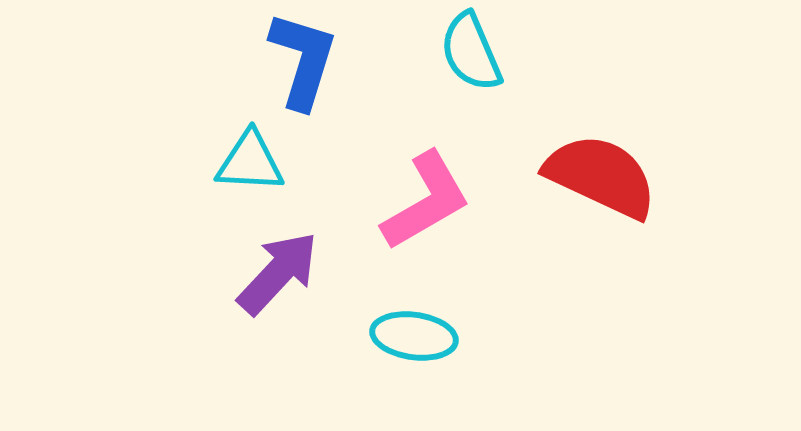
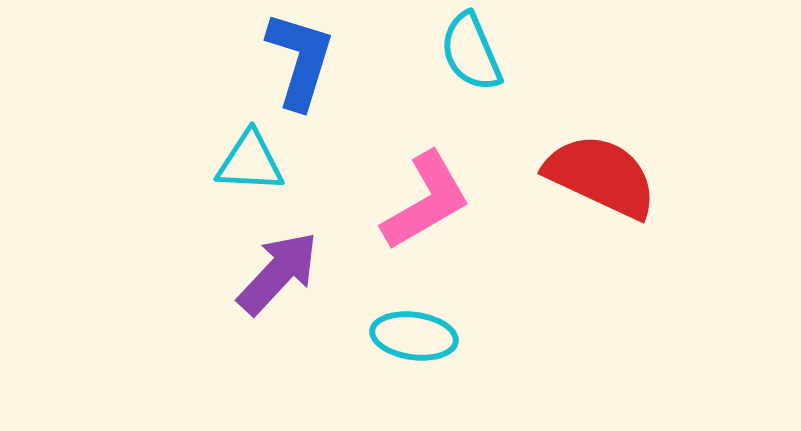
blue L-shape: moved 3 px left
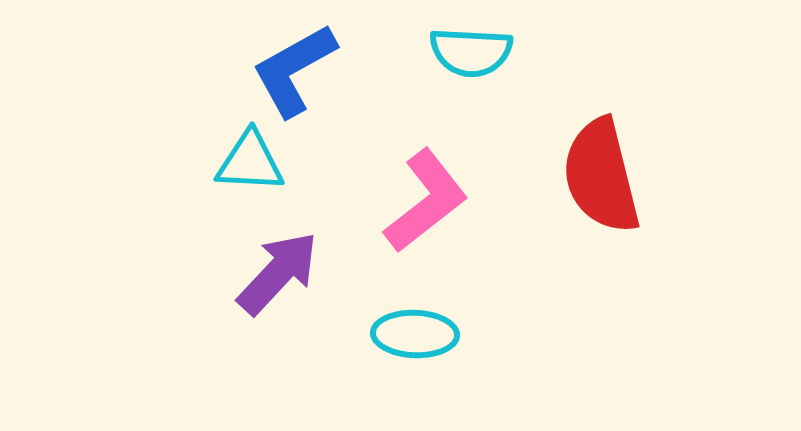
cyan semicircle: rotated 64 degrees counterclockwise
blue L-shape: moved 6 px left, 10 px down; rotated 136 degrees counterclockwise
red semicircle: rotated 129 degrees counterclockwise
pink L-shape: rotated 8 degrees counterclockwise
cyan ellipse: moved 1 px right, 2 px up; rotated 6 degrees counterclockwise
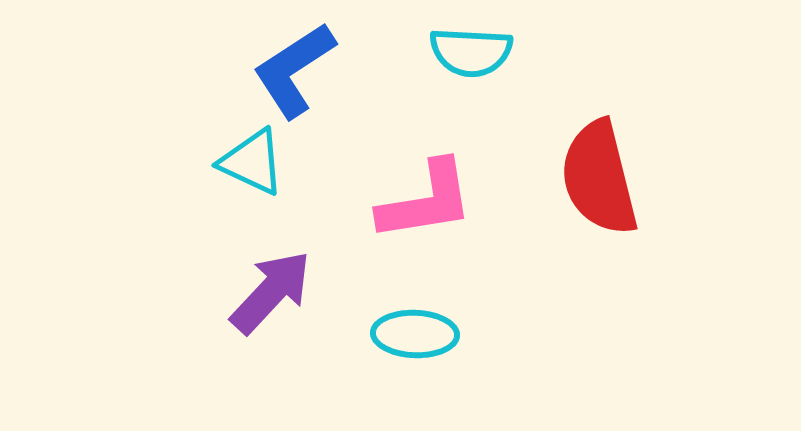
blue L-shape: rotated 4 degrees counterclockwise
cyan triangle: moved 2 px right; rotated 22 degrees clockwise
red semicircle: moved 2 px left, 2 px down
pink L-shape: rotated 29 degrees clockwise
purple arrow: moved 7 px left, 19 px down
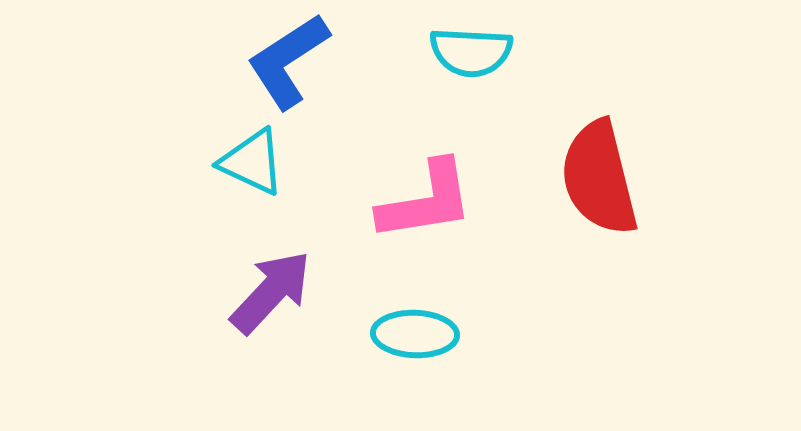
blue L-shape: moved 6 px left, 9 px up
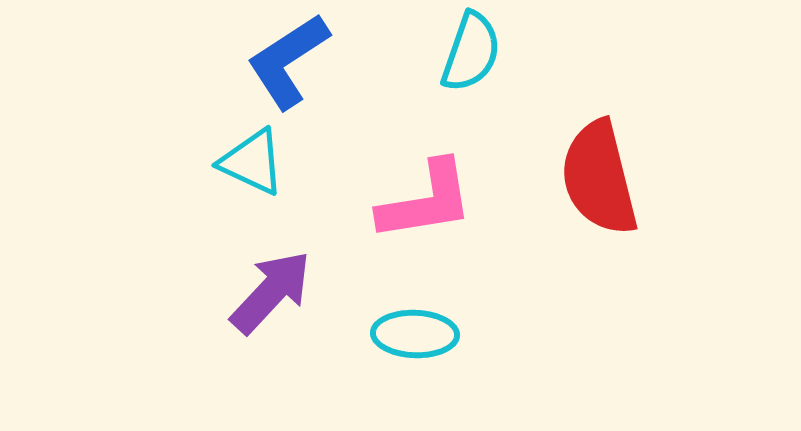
cyan semicircle: rotated 74 degrees counterclockwise
